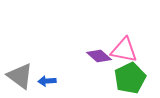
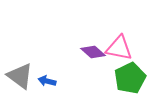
pink triangle: moved 5 px left, 2 px up
purple diamond: moved 6 px left, 4 px up
blue arrow: rotated 18 degrees clockwise
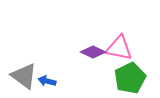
purple diamond: rotated 15 degrees counterclockwise
gray triangle: moved 4 px right
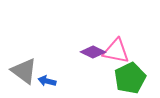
pink triangle: moved 3 px left, 3 px down
gray triangle: moved 5 px up
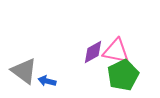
purple diamond: rotated 55 degrees counterclockwise
green pentagon: moved 7 px left, 3 px up
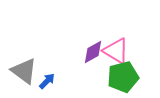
pink triangle: rotated 20 degrees clockwise
green pentagon: moved 2 px down; rotated 12 degrees clockwise
blue arrow: rotated 120 degrees clockwise
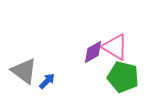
pink triangle: moved 1 px left, 4 px up
green pentagon: rotated 28 degrees clockwise
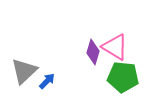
purple diamond: rotated 45 degrees counterclockwise
gray triangle: rotated 40 degrees clockwise
green pentagon: rotated 8 degrees counterclockwise
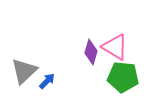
purple diamond: moved 2 px left
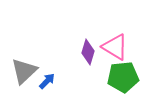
purple diamond: moved 3 px left
green pentagon: rotated 12 degrees counterclockwise
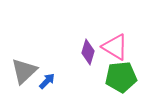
green pentagon: moved 2 px left
